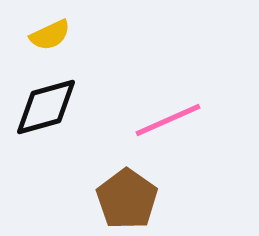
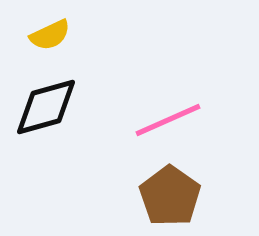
brown pentagon: moved 43 px right, 3 px up
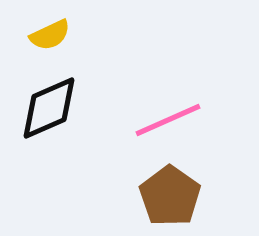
black diamond: moved 3 px right, 1 px down; rotated 8 degrees counterclockwise
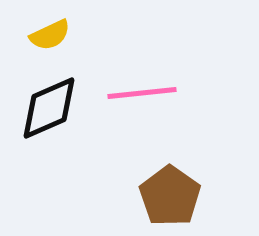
pink line: moved 26 px left, 27 px up; rotated 18 degrees clockwise
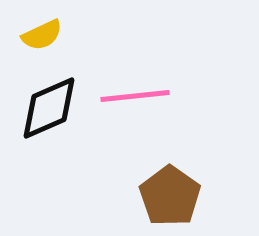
yellow semicircle: moved 8 px left
pink line: moved 7 px left, 3 px down
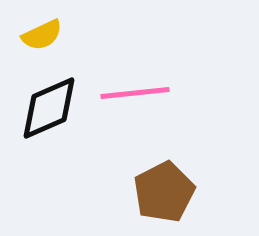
pink line: moved 3 px up
brown pentagon: moved 6 px left, 4 px up; rotated 10 degrees clockwise
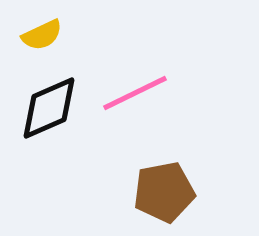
pink line: rotated 20 degrees counterclockwise
brown pentagon: rotated 16 degrees clockwise
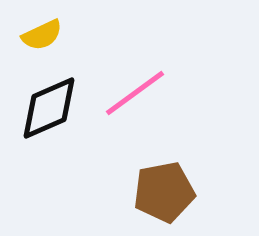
pink line: rotated 10 degrees counterclockwise
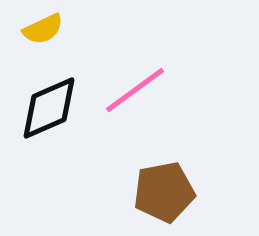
yellow semicircle: moved 1 px right, 6 px up
pink line: moved 3 px up
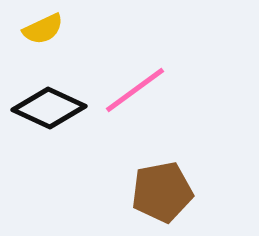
black diamond: rotated 48 degrees clockwise
brown pentagon: moved 2 px left
